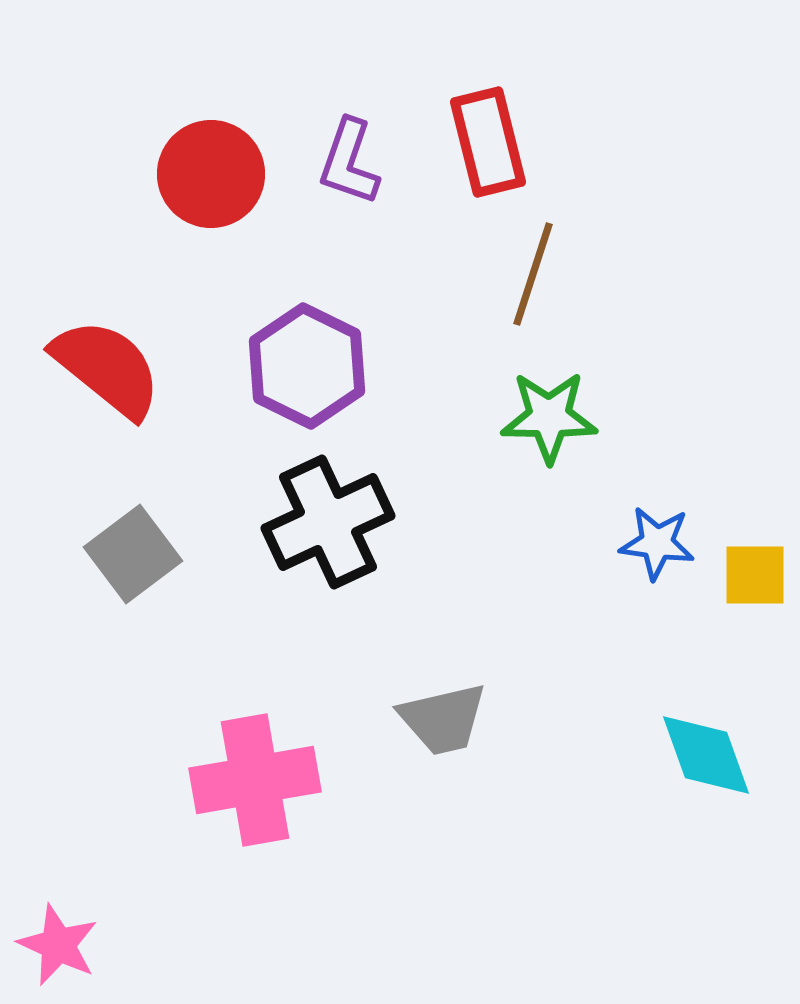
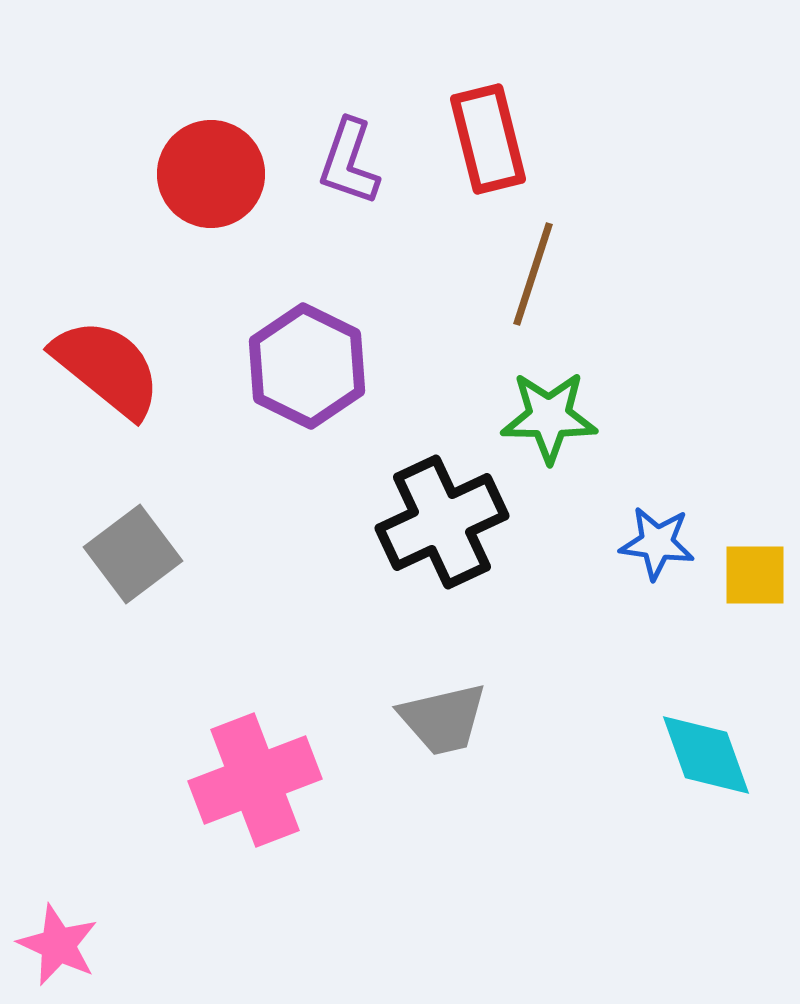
red rectangle: moved 3 px up
black cross: moved 114 px right
pink cross: rotated 11 degrees counterclockwise
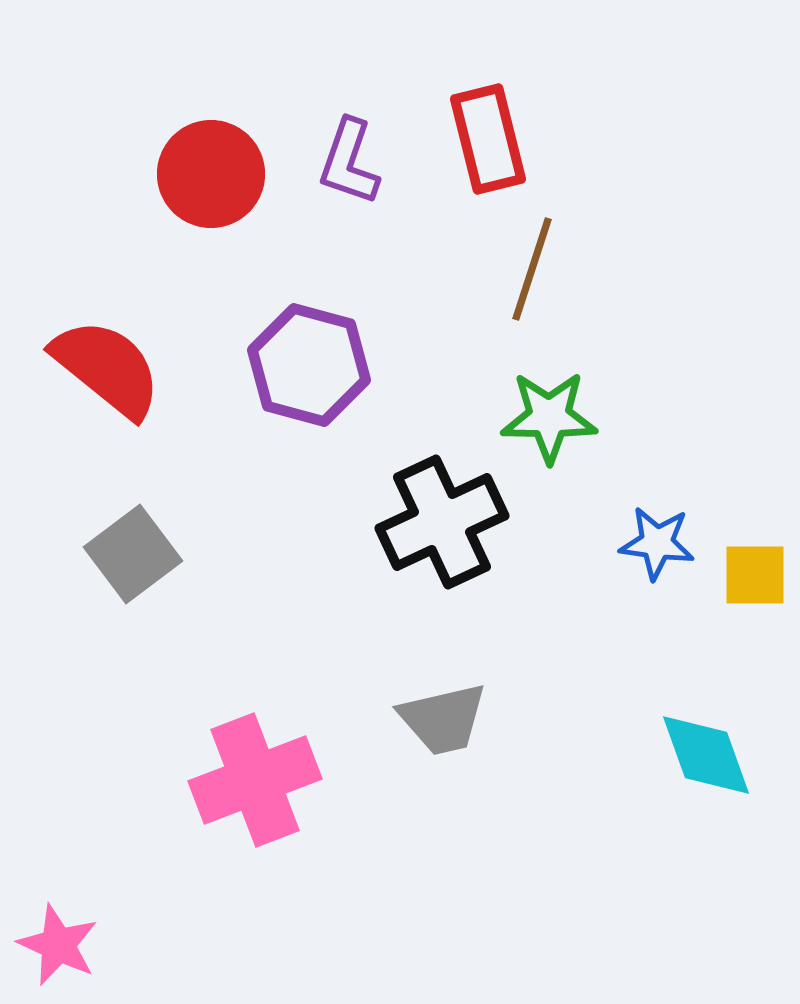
brown line: moved 1 px left, 5 px up
purple hexagon: moved 2 px right, 1 px up; rotated 11 degrees counterclockwise
